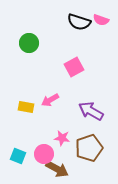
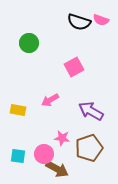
yellow rectangle: moved 8 px left, 3 px down
cyan square: rotated 14 degrees counterclockwise
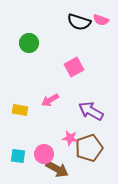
yellow rectangle: moved 2 px right
pink star: moved 8 px right
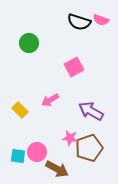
yellow rectangle: rotated 35 degrees clockwise
pink circle: moved 7 px left, 2 px up
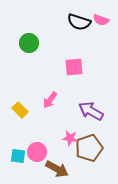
pink square: rotated 24 degrees clockwise
pink arrow: rotated 24 degrees counterclockwise
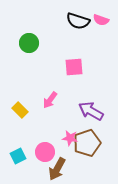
black semicircle: moved 1 px left, 1 px up
brown pentagon: moved 2 px left, 5 px up
pink circle: moved 8 px right
cyan square: rotated 35 degrees counterclockwise
brown arrow: rotated 90 degrees clockwise
